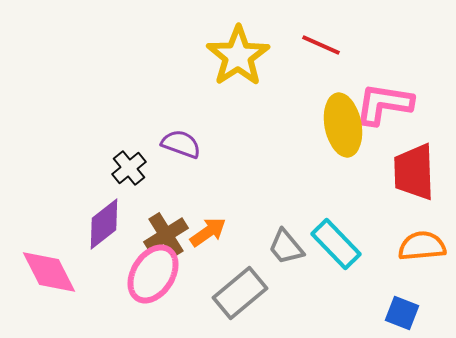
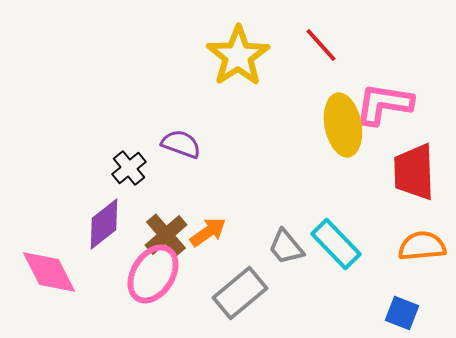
red line: rotated 24 degrees clockwise
brown cross: rotated 9 degrees counterclockwise
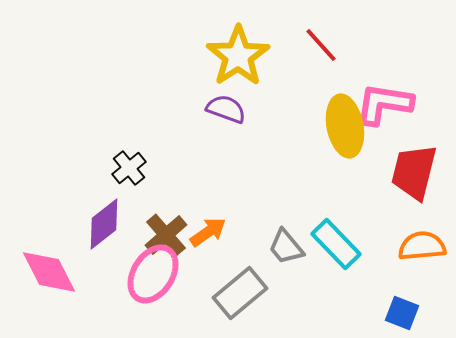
yellow ellipse: moved 2 px right, 1 px down
purple semicircle: moved 45 px right, 35 px up
red trapezoid: rotated 16 degrees clockwise
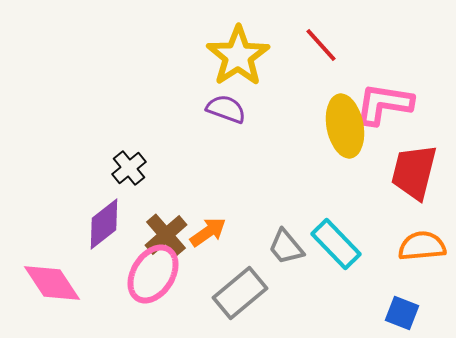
pink diamond: moved 3 px right, 11 px down; rotated 6 degrees counterclockwise
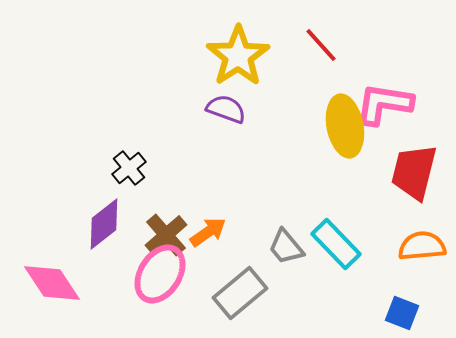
pink ellipse: moved 7 px right
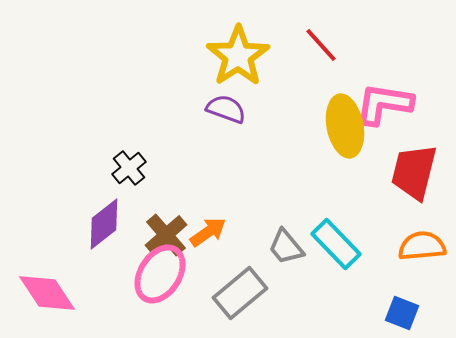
pink diamond: moved 5 px left, 10 px down
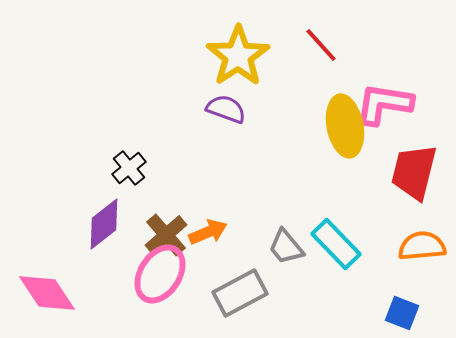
orange arrow: rotated 12 degrees clockwise
gray rectangle: rotated 12 degrees clockwise
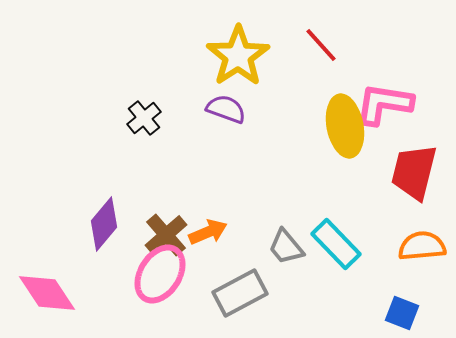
black cross: moved 15 px right, 50 px up
purple diamond: rotated 12 degrees counterclockwise
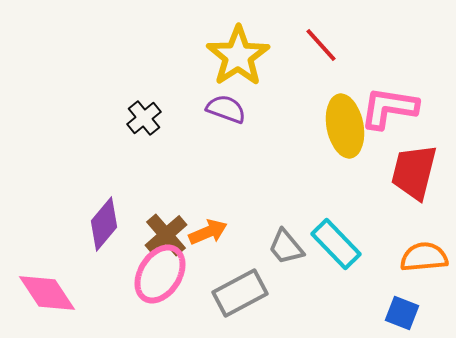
pink L-shape: moved 5 px right, 4 px down
orange semicircle: moved 2 px right, 11 px down
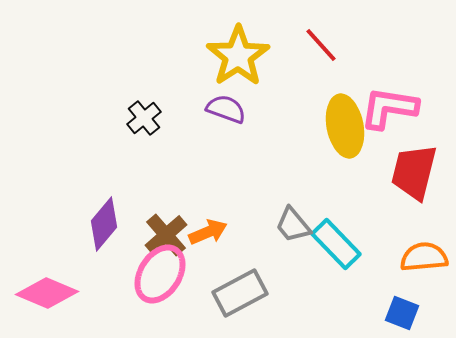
gray trapezoid: moved 7 px right, 22 px up
pink diamond: rotated 34 degrees counterclockwise
